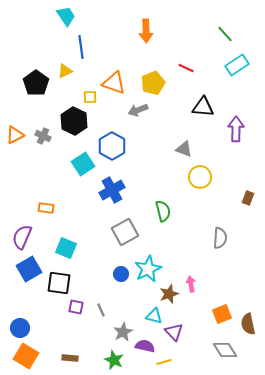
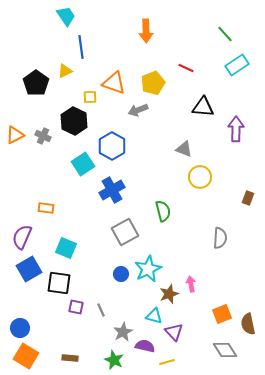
yellow line at (164, 362): moved 3 px right
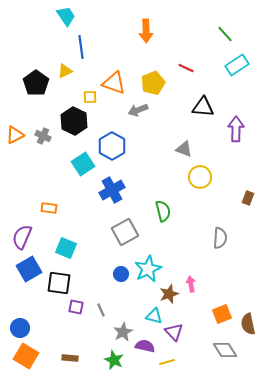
orange rectangle at (46, 208): moved 3 px right
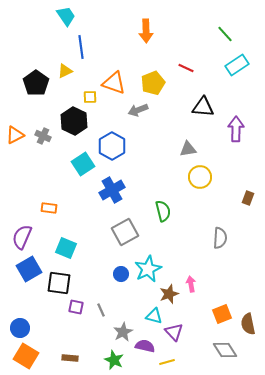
gray triangle at (184, 149): moved 4 px right; rotated 30 degrees counterclockwise
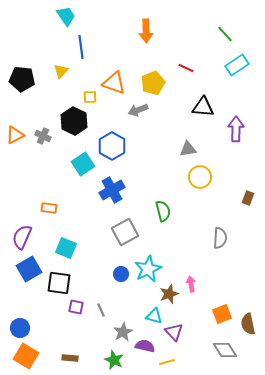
yellow triangle at (65, 71): moved 4 px left; rotated 21 degrees counterclockwise
black pentagon at (36, 83): moved 14 px left, 4 px up; rotated 30 degrees counterclockwise
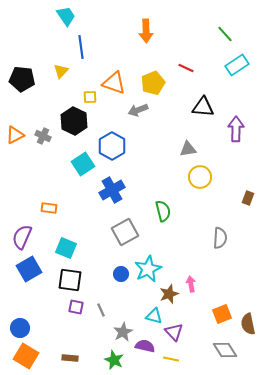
black square at (59, 283): moved 11 px right, 3 px up
yellow line at (167, 362): moved 4 px right, 3 px up; rotated 28 degrees clockwise
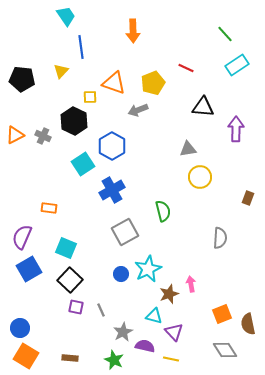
orange arrow at (146, 31): moved 13 px left
black square at (70, 280): rotated 35 degrees clockwise
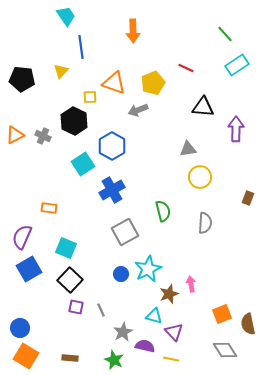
gray semicircle at (220, 238): moved 15 px left, 15 px up
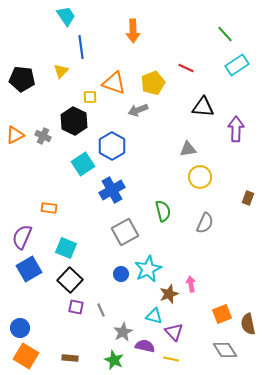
gray semicircle at (205, 223): rotated 20 degrees clockwise
